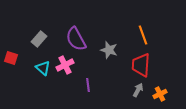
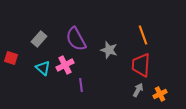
purple line: moved 7 px left
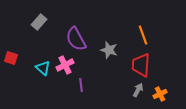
gray rectangle: moved 17 px up
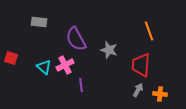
gray rectangle: rotated 56 degrees clockwise
orange line: moved 6 px right, 4 px up
cyan triangle: moved 1 px right, 1 px up
orange cross: rotated 32 degrees clockwise
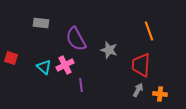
gray rectangle: moved 2 px right, 1 px down
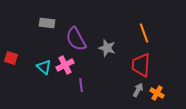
gray rectangle: moved 6 px right
orange line: moved 5 px left, 2 px down
gray star: moved 2 px left, 2 px up
orange cross: moved 3 px left, 1 px up; rotated 24 degrees clockwise
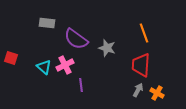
purple semicircle: rotated 25 degrees counterclockwise
